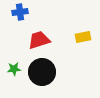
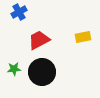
blue cross: moved 1 px left; rotated 21 degrees counterclockwise
red trapezoid: rotated 10 degrees counterclockwise
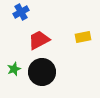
blue cross: moved 2 px right
green star: rotated 16 degrees counterclockwise
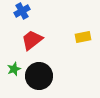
blue cross: moved 1 px right, 1 px up
red trapezoid: moved 7 px left; rotated 10 degrees counterclockwise
black circle: moved 3 px left, 4 px down
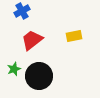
yellow rectangle: moved 9 px left, 1 px up
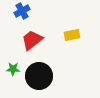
yellow rectangle: moved 2 px left, 1 px up
green star: moved 1 px left; rotated 24 degrees clockwise
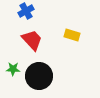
blue cross: moved 4 px right
yellow rectangle: rotated 28 degrees clockwise
red trapezoid: rotated 85 degrees clockwise
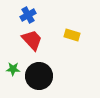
blue cross: moved 2 px right, 4 px down
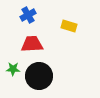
yellow rectangle: moved 3 px left, 9 px up
red trapezoid: moved 4 px down; rotated 50 degrees counterclockwise
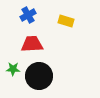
yellow rectangle: moved 3 px left, 5 px up
